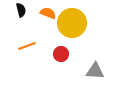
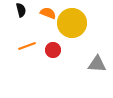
red circle: moved 8 px left, 4 px up
gray triangle: moved 2 px right, 7 px up
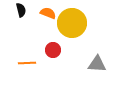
orange line: moved 17 px down; rotated 18 degrees clockwise
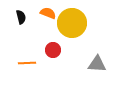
black semicircle: moved 7 px down
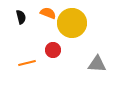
orange line: rotated 12 degrees counterclockwise
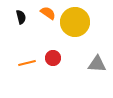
orange semicircle: rotated 14 degrees clockwise
yellow circle: moved 3 px right, 1 px up
red circle: moved 8 px down
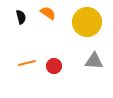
yellow circle: moved 12 px right
red circle: moved 1 px right, 8 px down
gray triangle: moved 3 px left, 3 px up
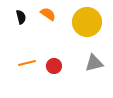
orange semicircle: moved 1 px down
gray triangle: moved 2 px down; rotated 18 degrees counterclockwise
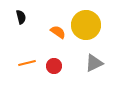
orange semicircle: moved 10 px right, 18 px down
yellow circle: moved 1 px left, 3 px down
gray triangle: rotated 12 degrees counterclockwise
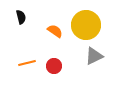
orange semicircle: moved 3 px left, 1 px up
gray triangle: moved 7 px up
